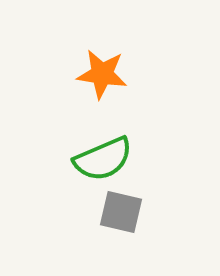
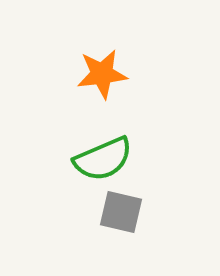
orange star: rotated 15 degrees counterclockwise
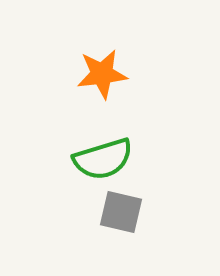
green semicircle: rotated 6 degrees clockwise
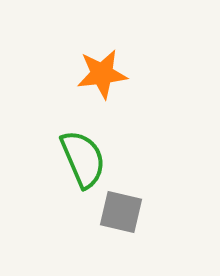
green semicircle: moved 20 px left; rotated 96 degrees counterclockwise
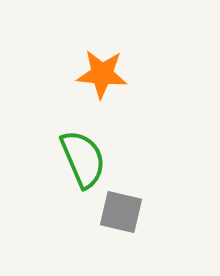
orange star: rotated 12 degrees clockwise
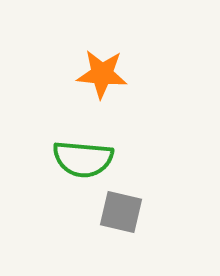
green semicircle: rotated 118 degrees clockwise
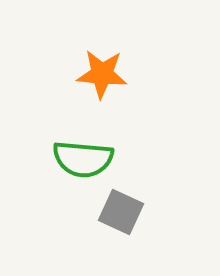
gray square: rotated 12 degrees clockwise
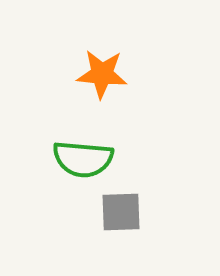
gray square: rotated 27 degrees counterclockwise
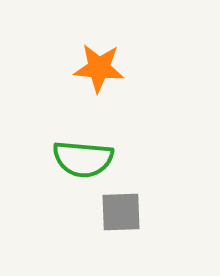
orange star: moved 3 px left, 6 px up
